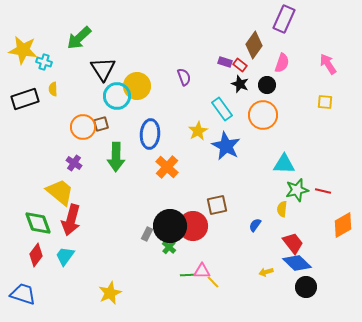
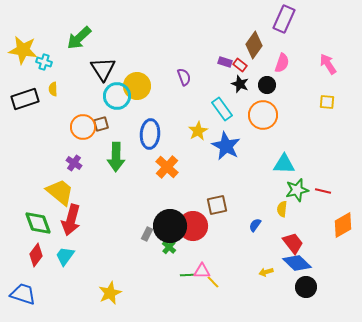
yellow square at (325, 102): moved 2 px right
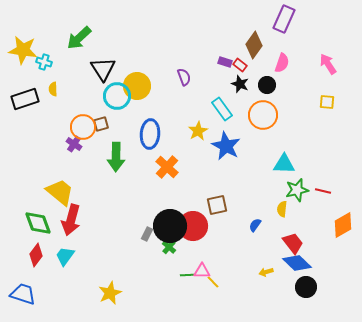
purple cross at (74, 163): moved 19 px up
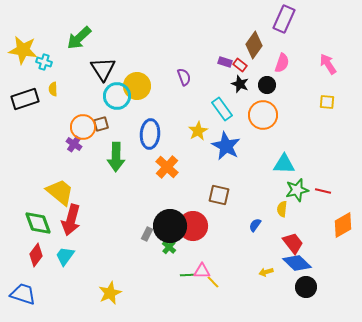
brown square at (217, 205): moved 2 px right, 10 px up; rotated 25 degrees clockwise
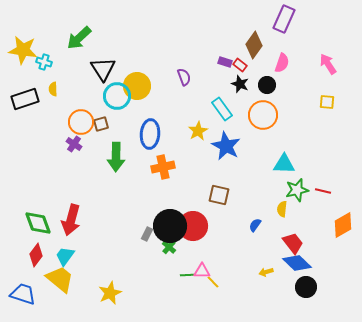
orange circle at (83, 127): moved 2 px left, 5 px up
orange cross at (167, 167): moved 4 px left; rotated 35 degrees clockwise
yellow trapezoid at (60, 192): moved 87 px down
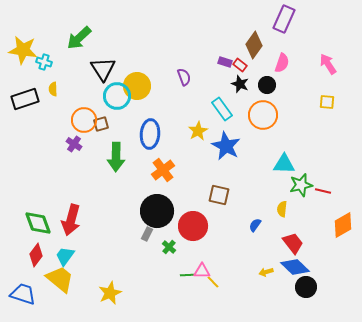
orange circle at (81, 122): moved 3 px right, 2 px up
orange cross at (163, 167): moved 3 px down; rotated 25 degrees counterclockwise
green star at (297, 190): moved 4 px right, 5 px up
black circle at (170, 226): moved 13 px left, 15 px up
blue diamond at (297, 263): moved 2 px left, 4 px down
